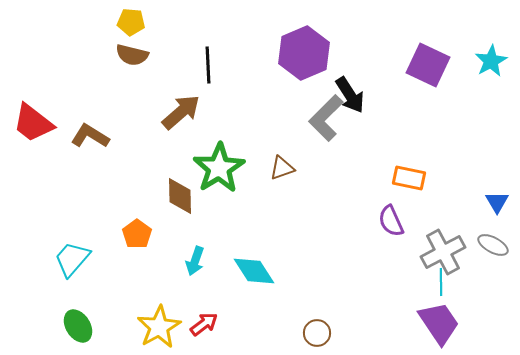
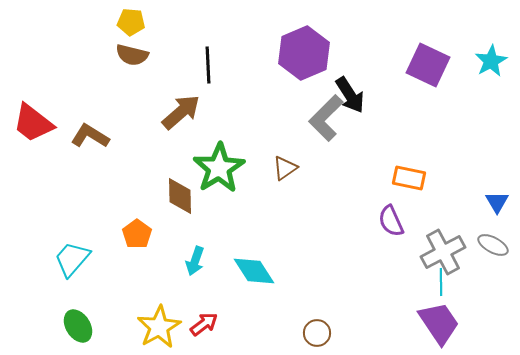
brown triangle: moved 3 px right; rotated 16 degrees counterclockwise
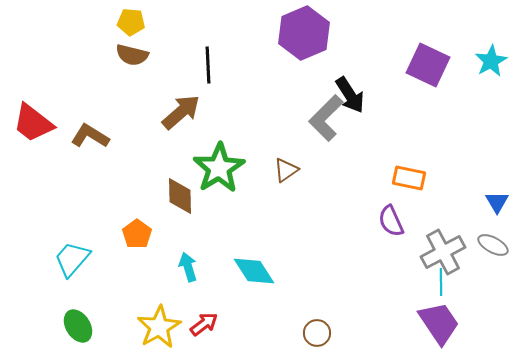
purple hexagon: moved 20 px up
brown triangle: moved 1 px right, 2 px down
cyan arrow: moved 7 px left, 6 px down; rotated 144 degrees clockwise
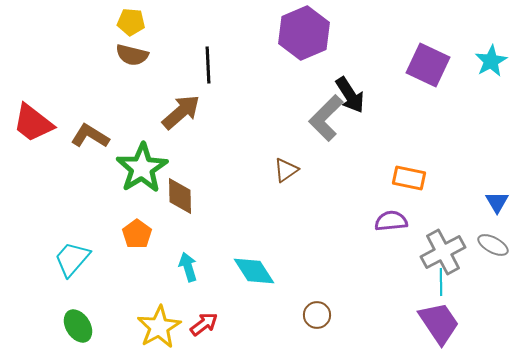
green star: moved 77 px left
purple semicircle: rotated 108 degrees clockwise
brown circle: moved 18 px up
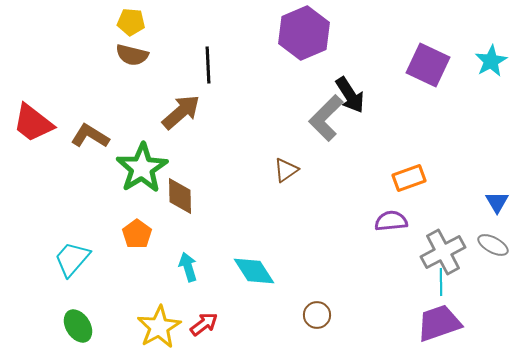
orange rectangle: rotated 32 degrees counterclockwise
purple trapezoid: rotated 75 degrees counterclockwise
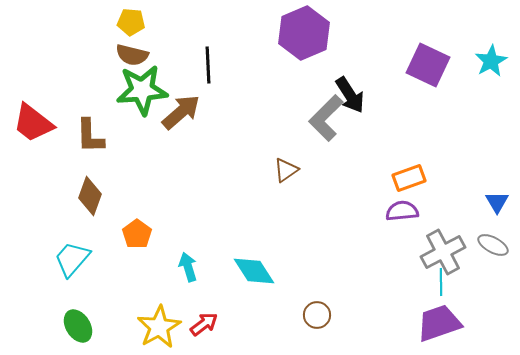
brown L-shape: rotated 123 degrees counterclockwise
green star: moved 78 px up; rotated 27 degrees clockwise
brown diamond: moved 90 px left; rotated 21 degrees clockwise
purple semicircle: moved 11 px right, 10 px up
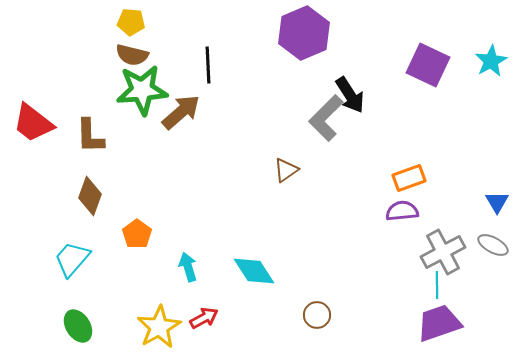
cyan line: moved 4 px left, 3 px down
red arrow: moved 6 px up; rotated 8 degrees clockwise
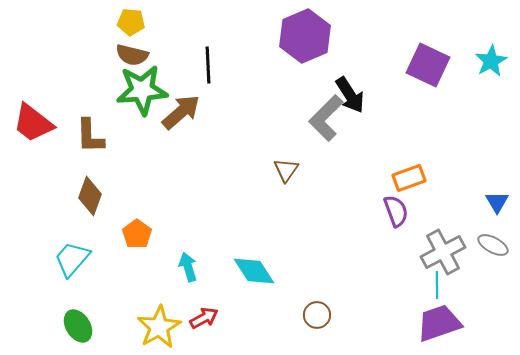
purple hexagon: moved 1 px right, 3 px down
brown triangle: rotated 20 degrees counterclockwise
purple semicircle: moved 6 px left; rotated 76 degrees clockwise
